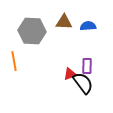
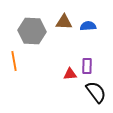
red triangle: rotated 16 degrees clockwise
black semicircle: moved 13 px right, 9 px down
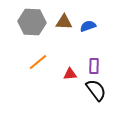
blue semicircle: rotated 14 degrees counterclockwise
gray hexagon: moved 9 px up
orange line: moved 24 px right, 1 px down; rotated 60 degrees clockwise
purple rectangle: moved 7 px right
black semicircle: moved 2 px up
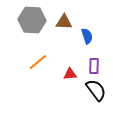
gray hexagon: moved 2 px up
blue semicircle: moved 1 px left, 10 px down; rotated 91 degrees clockwise
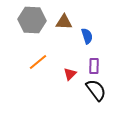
red triangle: rotated 40 degrees counterclockwise
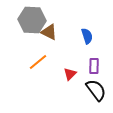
brown triangle: moved 15 px left, 10 px down; rotated 24 degrees clockwise
